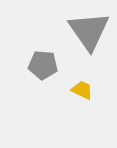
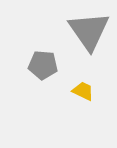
yellow trapezoid: moved 1 px right, 1 px down
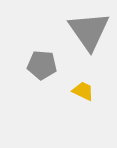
gray pentagon: moved 1 px left
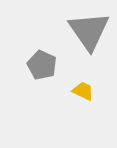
gray pentagon: rotated 20 degrees clockwise
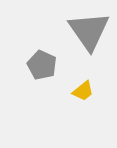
yellow trapezoid: rotated 115 degrees clockwise
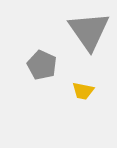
yellow trapezoid: rotated 50 degrees clockwise
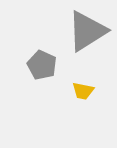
gray triangle: moved 2 px left; rotated 33 degrees clockwise
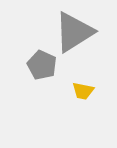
gray triangle: moved 13 px left, 1 px down
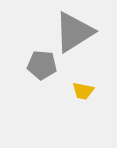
gray pentagon: rotated 20 degrees counterclockwise
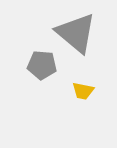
gray triangle: moved 2 px right, 1 px down; rotated 48 degrees counterclockwise
